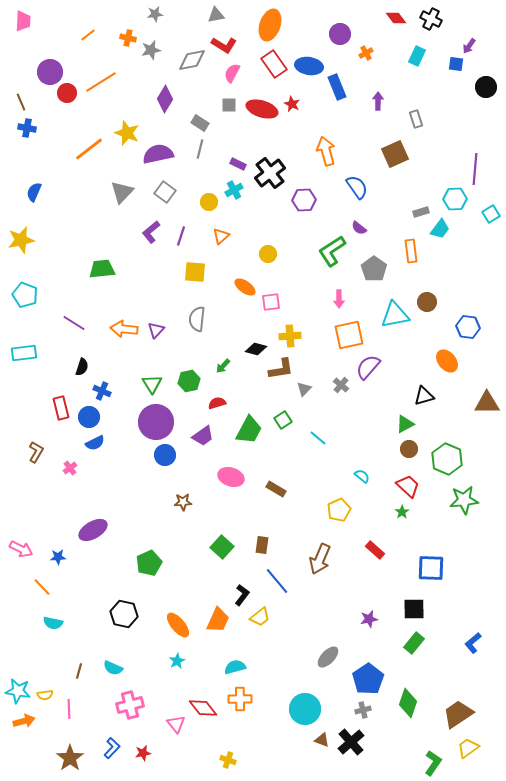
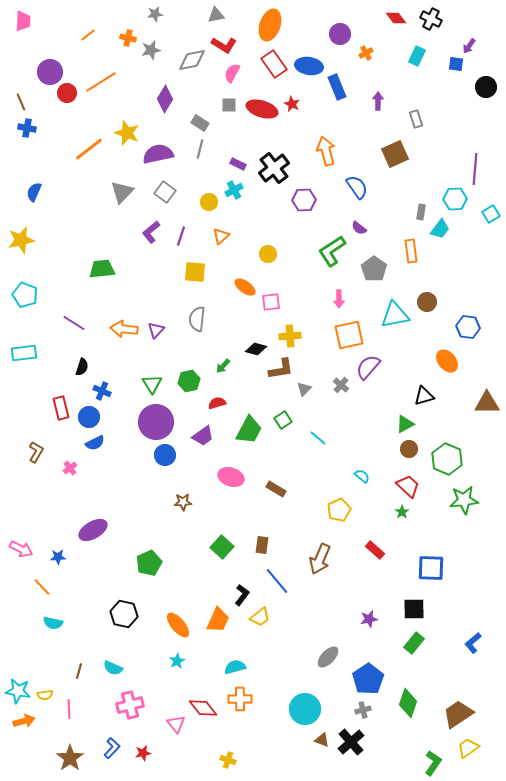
black cross at (270, 173): moved 4 px right, 5 px up
gray rectangle at (421, 212): rotated 63 degrees counterclockwise
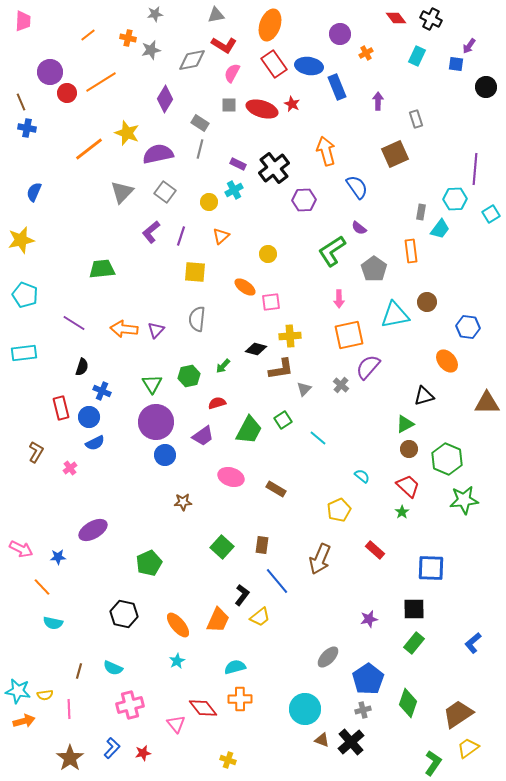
green hexagon at (189, 381): moved 5 px up
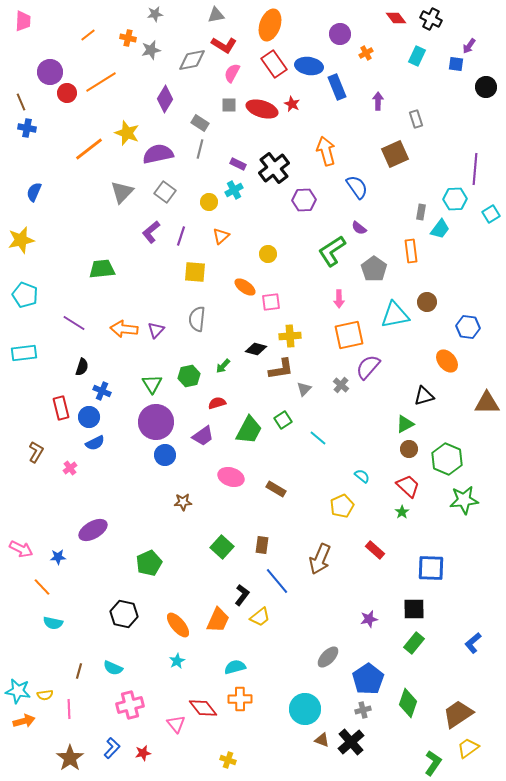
yellow pentagon at (339, 510): moved 3 px right, 4 px up
